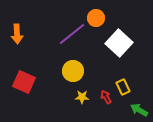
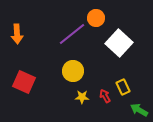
red arrow: moved 1 px left, 1 px up
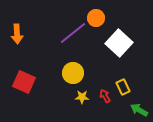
purple line: moved 1 px right, 1 px up
yellow circle: moved 2 px down
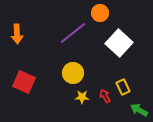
orange circle: moved 4 px right, 5 px up
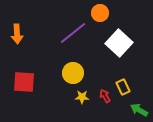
red square: rotated 20 degrees counterclockwise
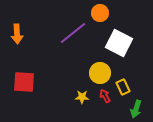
white square: rotated 16 degrees counterclockwise
yellow circle: moved 27 px right
green arrow: moved 3 px left, 1 px up; rotated 102 degrees counterclockwise
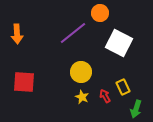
yellow circle: moved 19 px left, 1 px up
yellow star: rotated 24 degrees clockwise
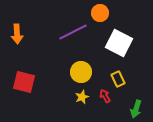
purple line: moved 1 px up; rotated 12 degrees clockwise
red square: rotated 10 degrees clockwise
yellow rectangle: moved 5 px left, 8 px up
yellow star: rotated 24 degrees clockwise
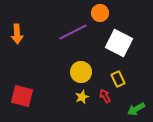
red square: moved 2 px left, 14 px down
green arrow: rotated 42 degrees clockwise
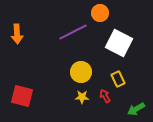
yellow star: rotated 24 degrees clockwise
